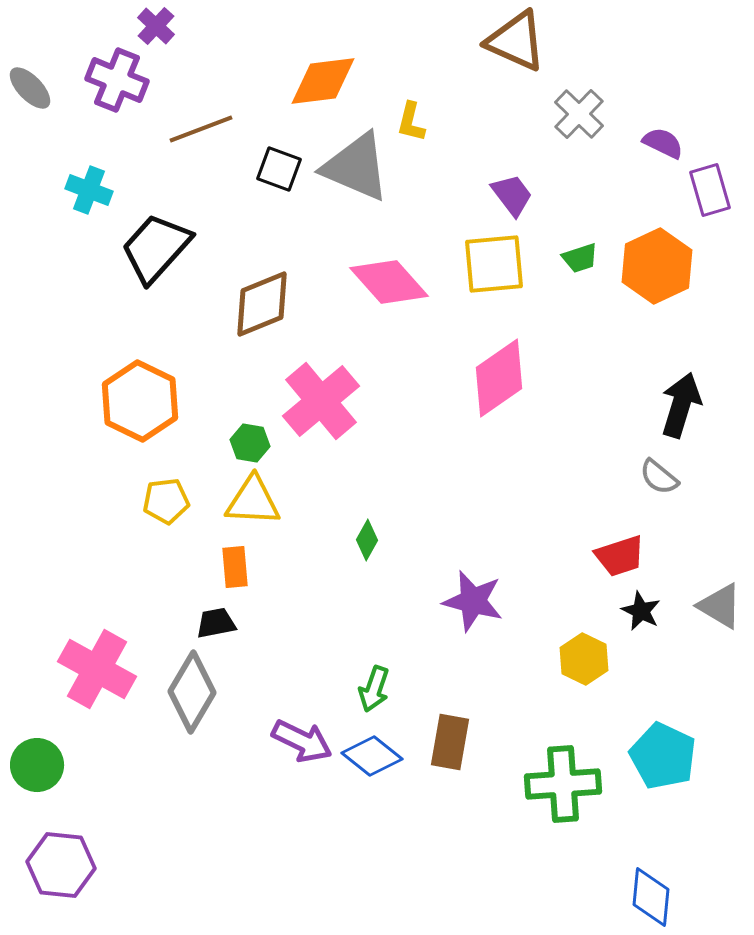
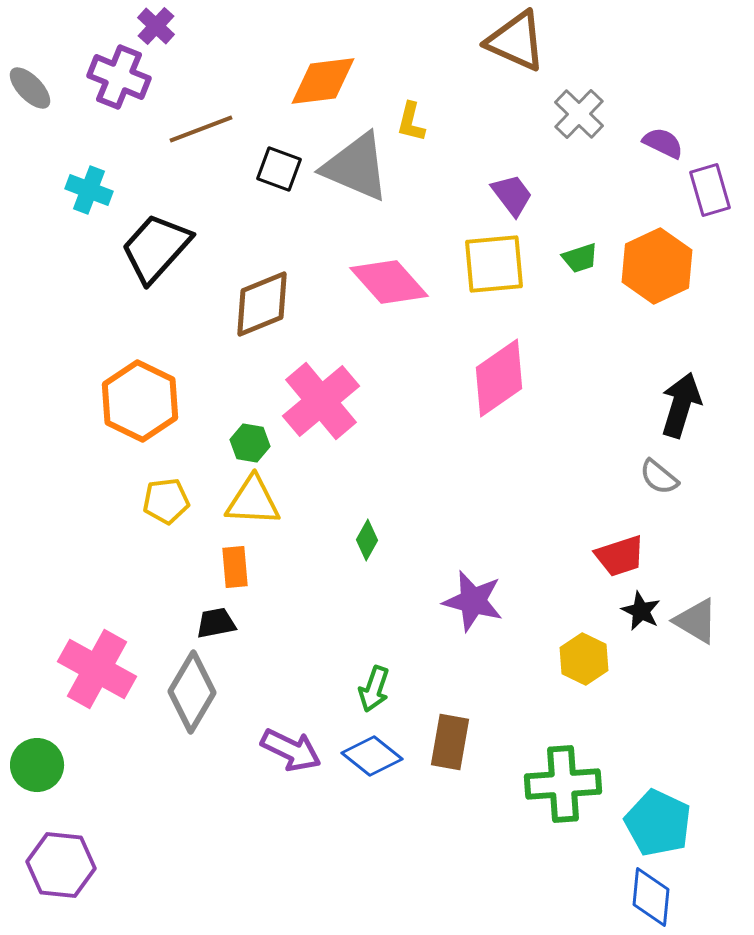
purple cross at (117, 80): moved 2 px right, 3 px up
gray triangle at (720, 606): moved 24 px left, 15 px down
purple arrow at (302, 741): moved 11 px left, 9 px down
cyan pentagon at (663, 756): moved 5 px left, 67 px down
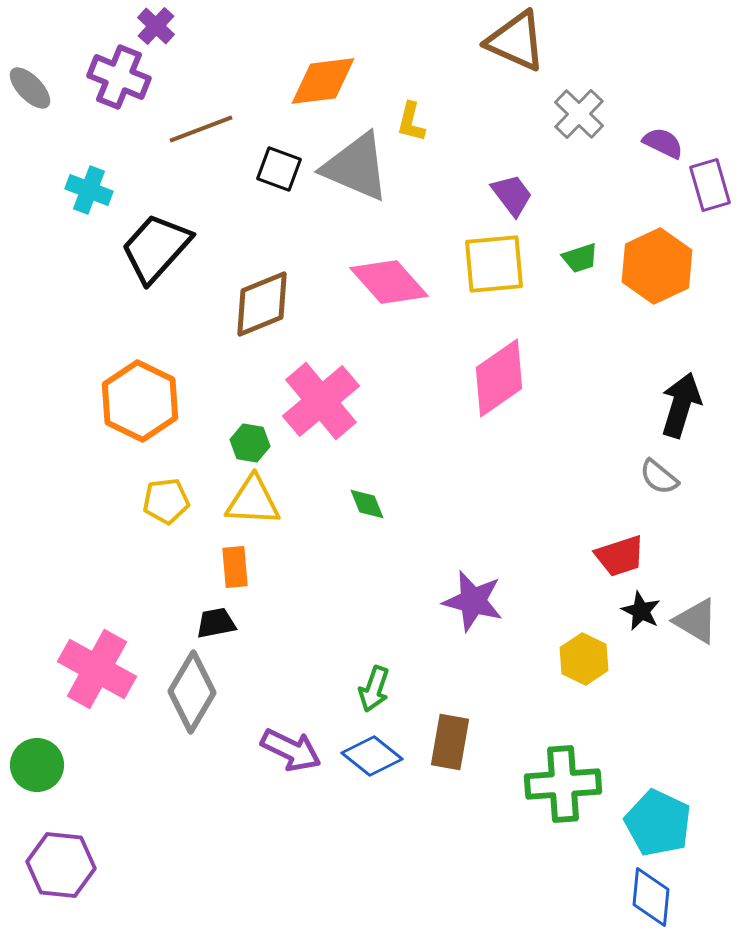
purple rectangle at (710, 190): moved 5 px up
green diamond at (367, 540): moved 36 px up; rotated 51 degrees counterclockwise
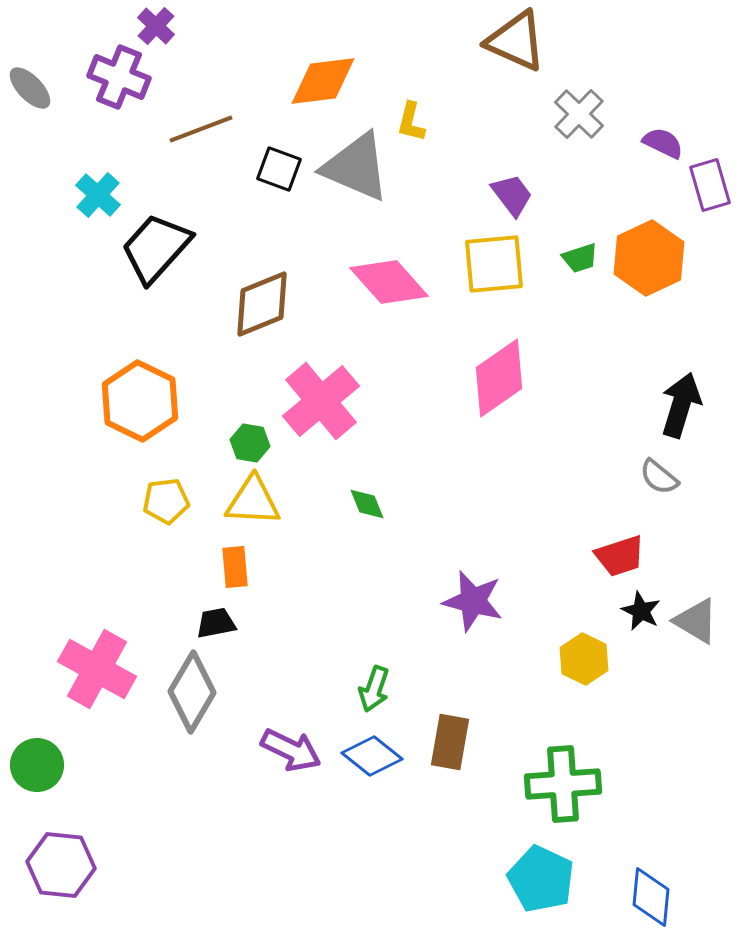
cyan cross at (89, 190): moved 9 px right, 5 px down; rotated 21 degrees clockwise
orange hexagon at (657, 266): moved 8 px left, 8 px up
cyan pentagon at (658, 823): moved 117 px left, 56 px down
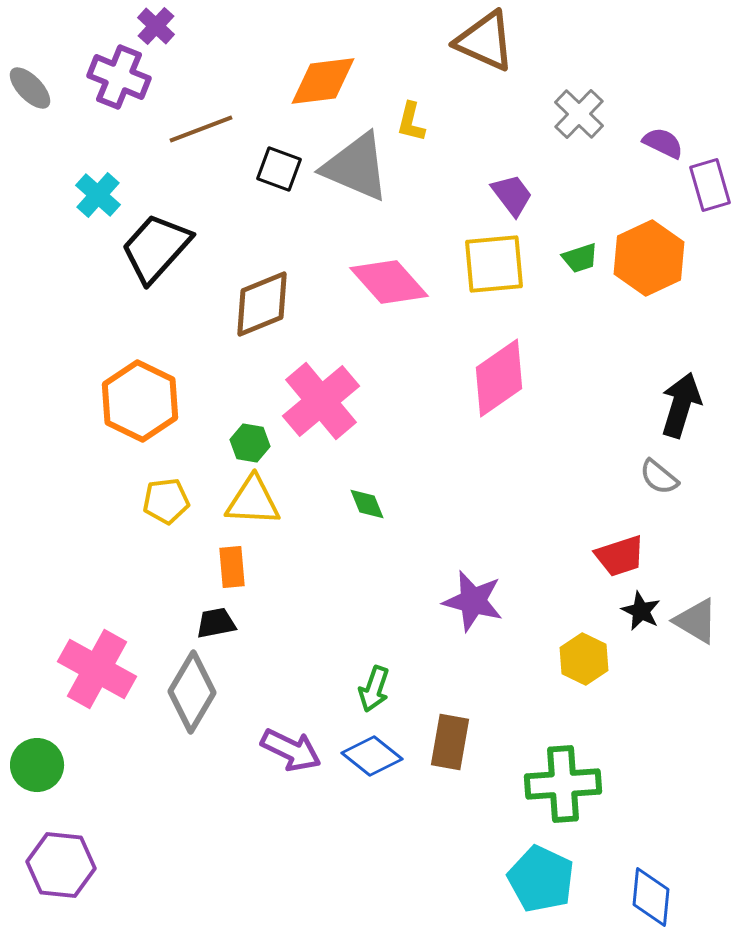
brown triangle at (516, 41): moved 31 px left
orange rectangle at (235, 567): moved 3 px left
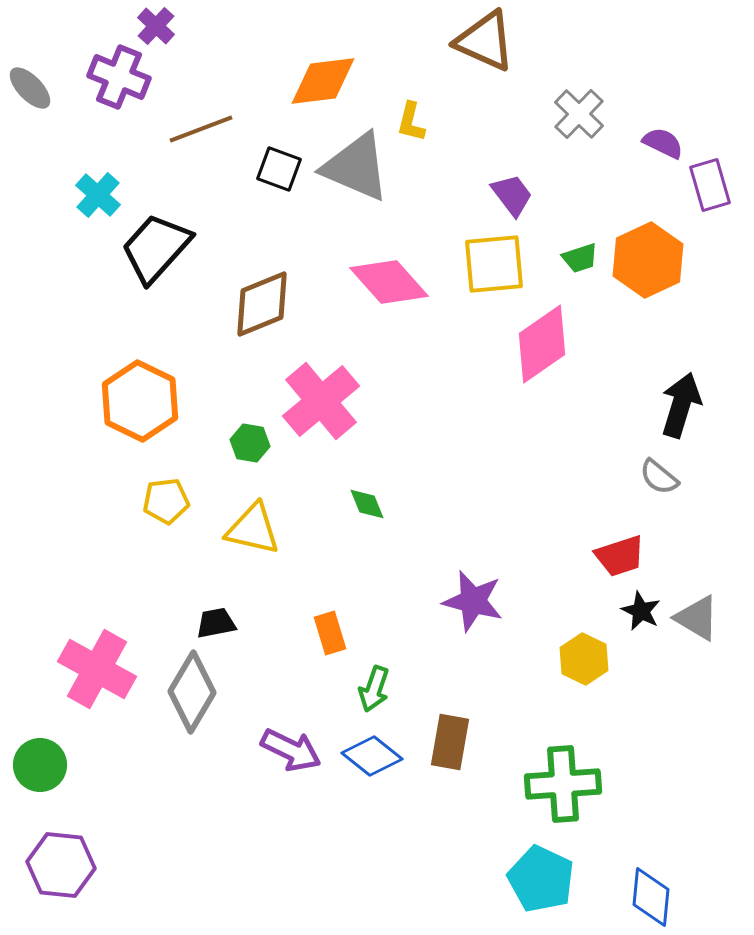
orange hexagon at (649, 258): moved 1 px left, 2 px down
pink diamond at (499, 378): moved 43 px right, 34 px up
yellow triangle at (253, 501): moved 28 px down; rotated 10 degrees clockwise
orange rectangle at (232, 567): moved 98 px right, 66 px down; rotated 12 degrees counterclockwise
gray triangle at (696, 621): moved 1 px right, 3 px up
green circle at (37, 765): moved 3 px right
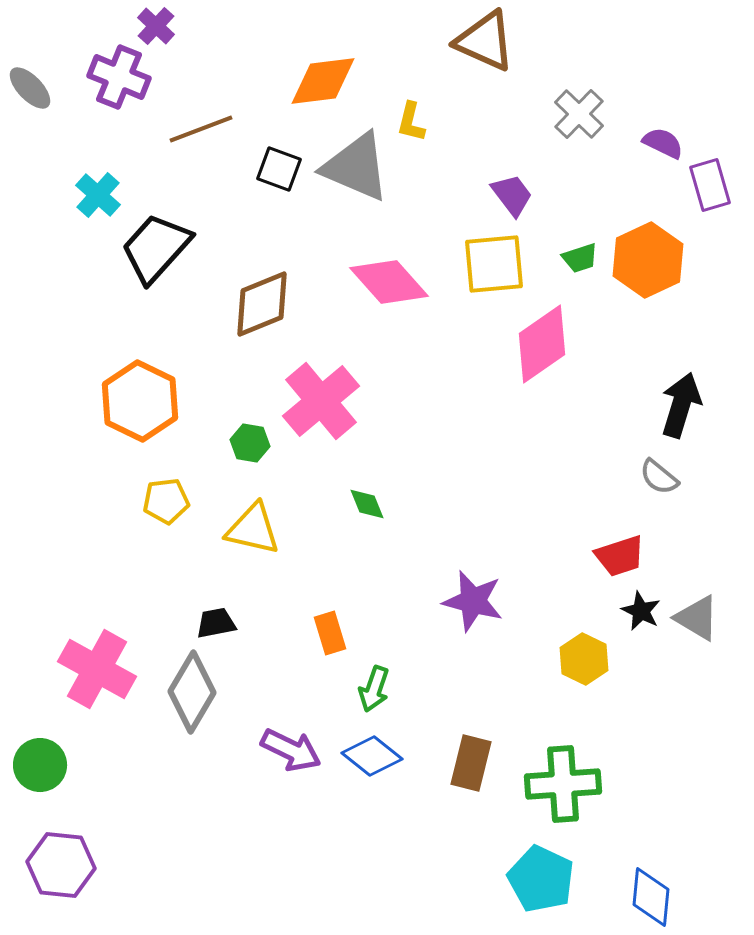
brown rectangle at (450, 742): moved 21 px right, 21 px down; rotated 4 degrees clockwise
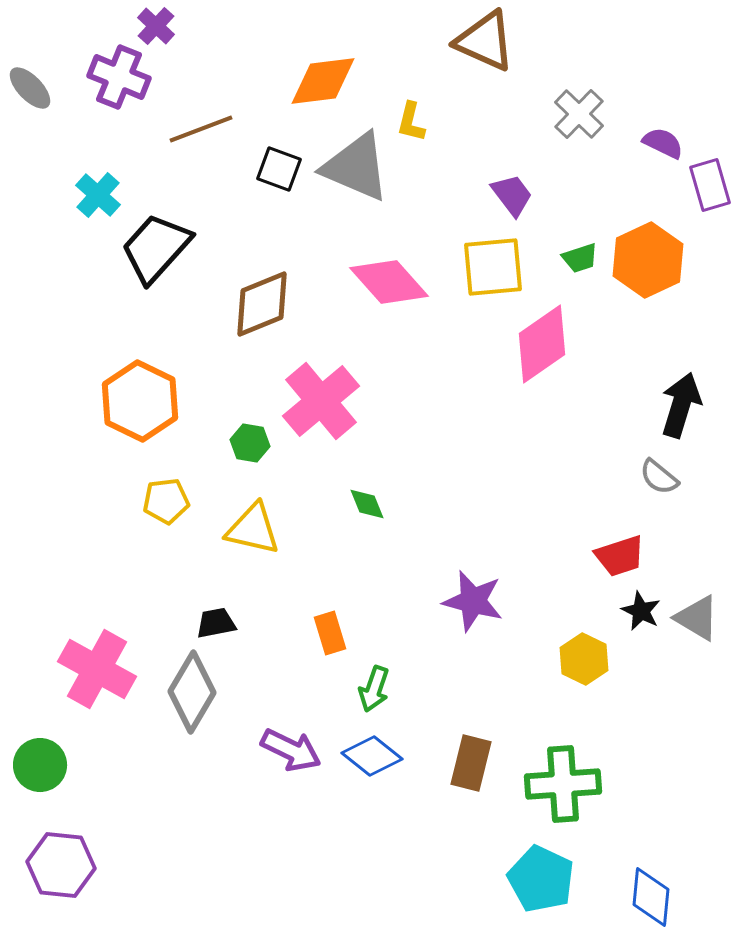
yellow square at (494, 264): moved 1 px left, 3 px down
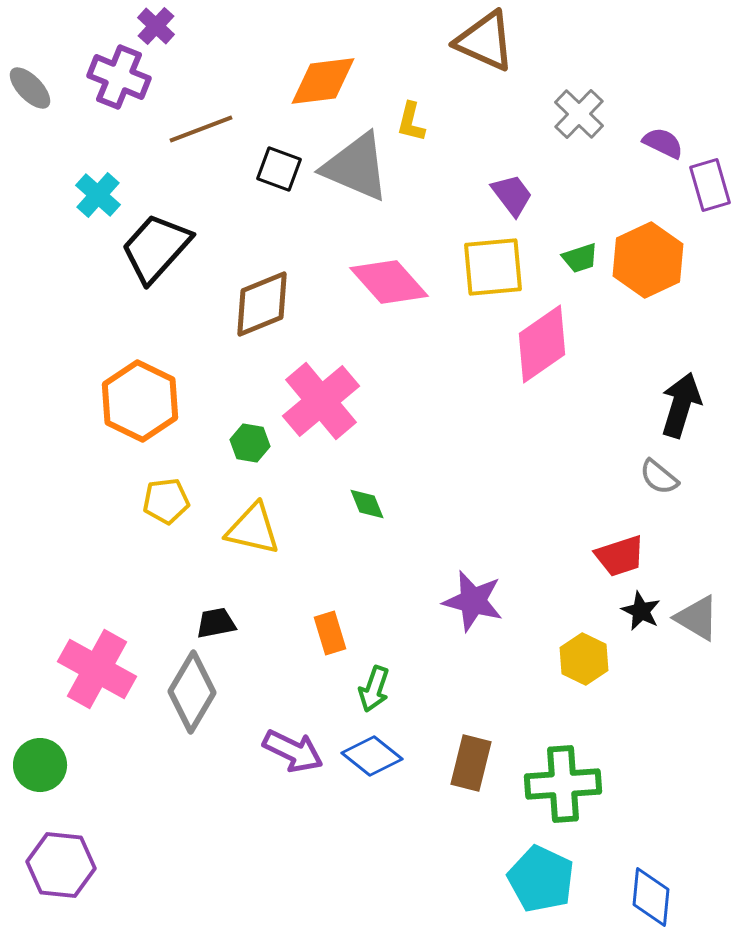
purple arrow at (291, 750): moved 2 px right, 1 px down
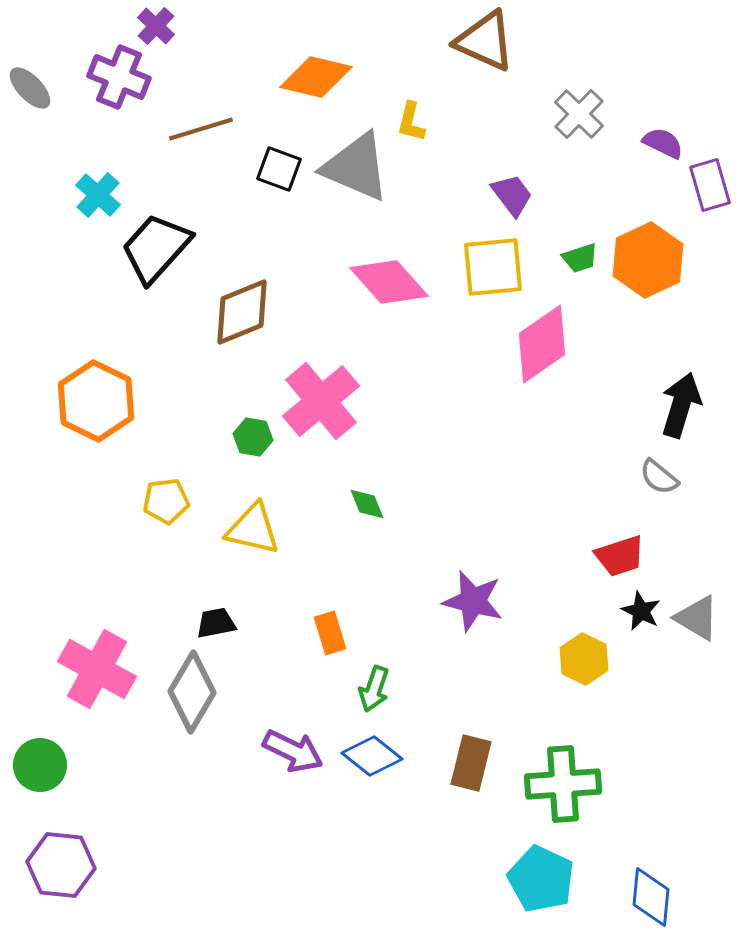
orange diamond at (323, 81): moved 7 px left, 4 px up; rotated 20 degrees clockwise
brown line at (201, 129): rotated 4 degrees clockwise
brown diamond at (262, 304): moved 20 px left, 8 px down
orange hexagon at (140, 401): moved 44 px left
green hexagon at (250, 443): moved 3 px right, 6 px up
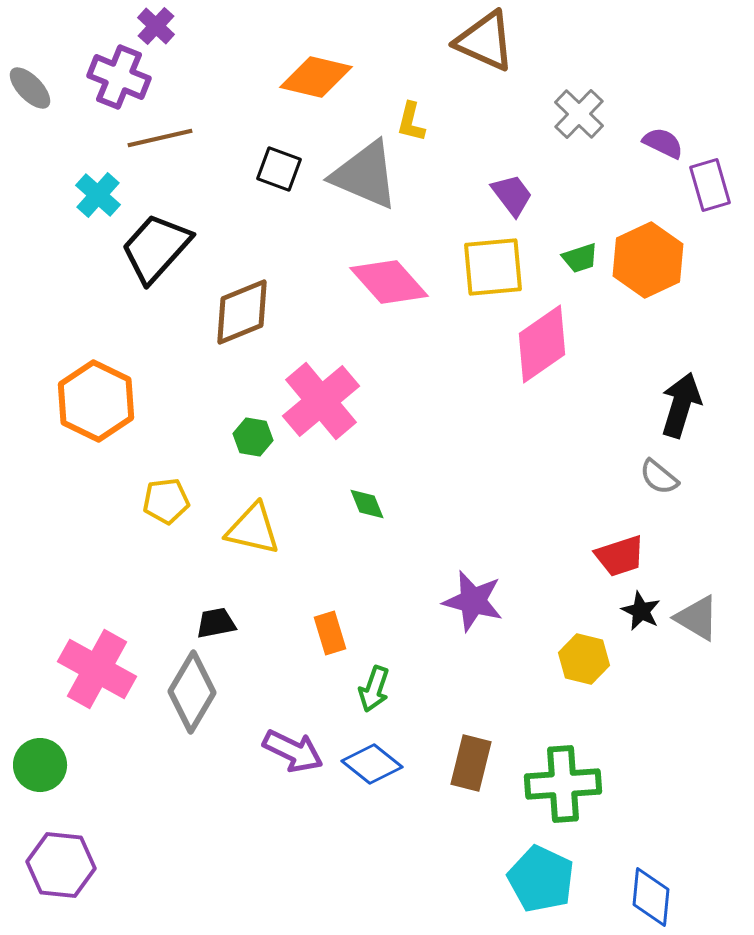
brown line at (201, 129): moved 41 px left, 9 px down; rotated 4 degrees clockwise
gray triangle at (356, 167): moved 9 px right, 8 px down
yellow hexagon at (584, 659): rotated 12 degrees counterclockwise
blue diamond at (372, 756): moved 8 px down
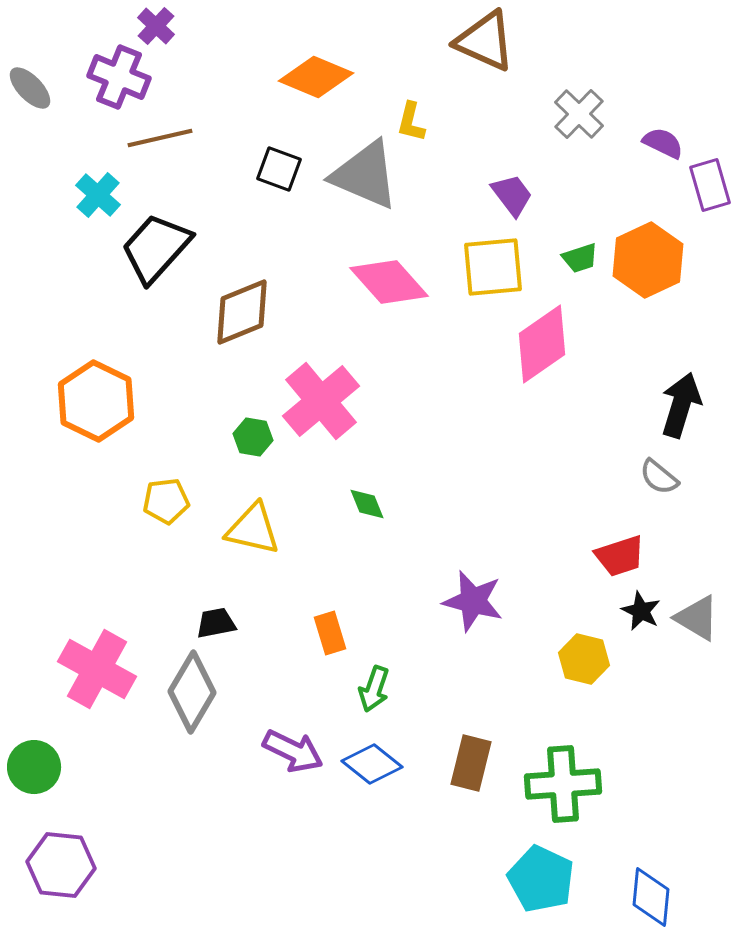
orange diamond at (316, 77): rotated 10 degrees clockwise
green circle at (40, 765): moved 6 px left, 2 px down
